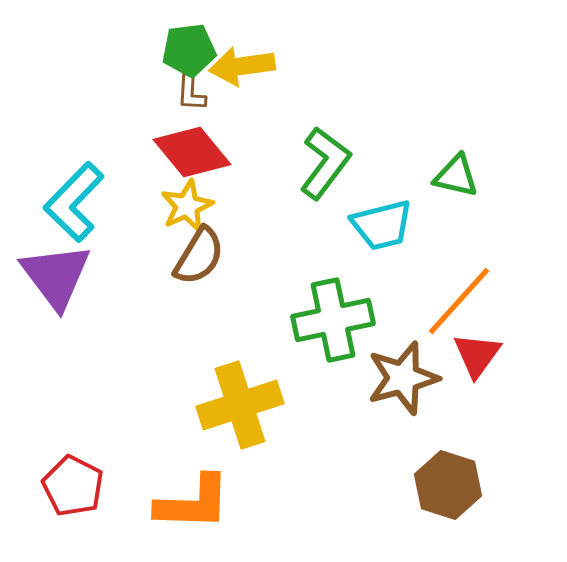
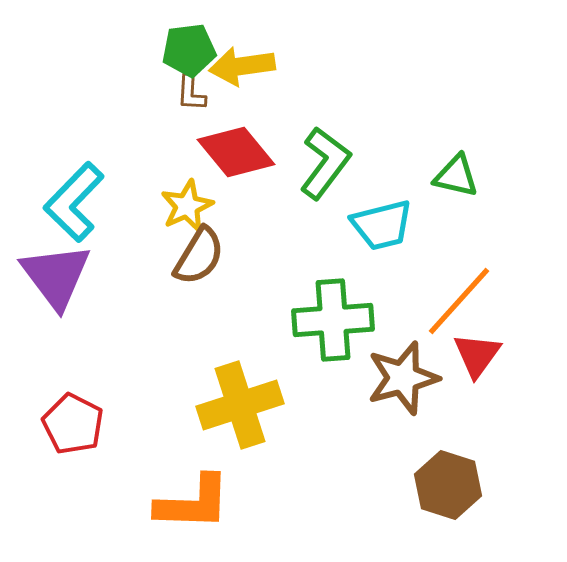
red diamond: moved 44 px right
green cross: rotated 8 degrees clockwise
red pentagon: moved 62 px up
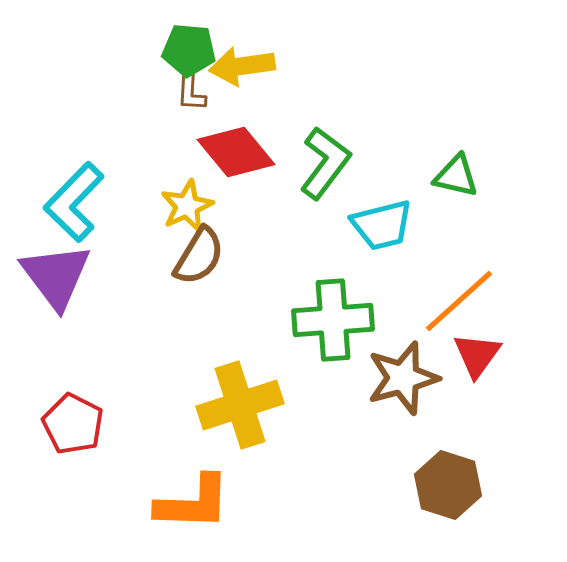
green pentagon: rotated 12 degrees clockwise
orange line: rotated 6 degrees clockwise
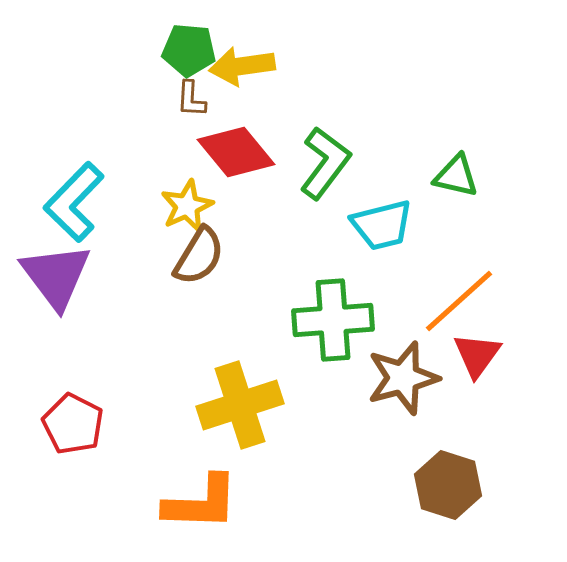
brown L-shape: moved 6 px down
orange L-shape: moved 8 px right
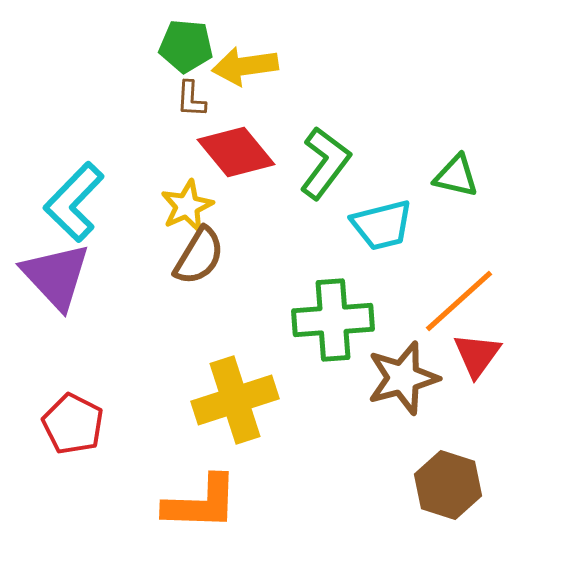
green pentagon: moved 3 px left, 4 px up
yellow arrow: moved 3 px right
purple triangle: rotated 6 degrees counterclockwise
yellow cross: moved 5 px left, 5 px up
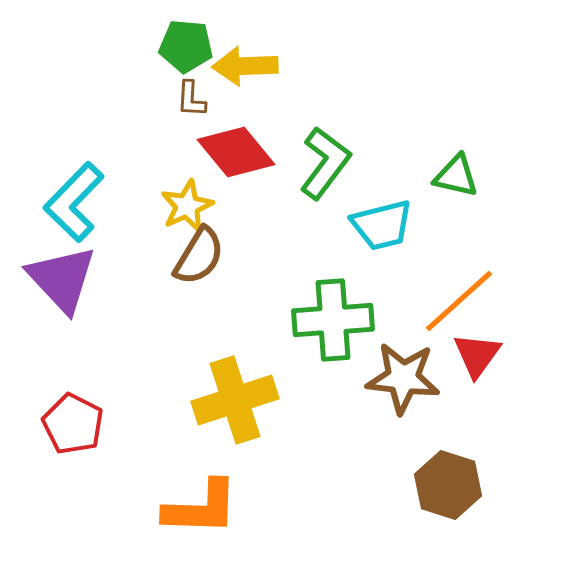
yellow arrow: rotated 6 degrees clockwise
purple triangle: moved 6 px right, 3 px down
brown star: rotated 22 degrees clockwise
orange L-shape: moved 5 px down
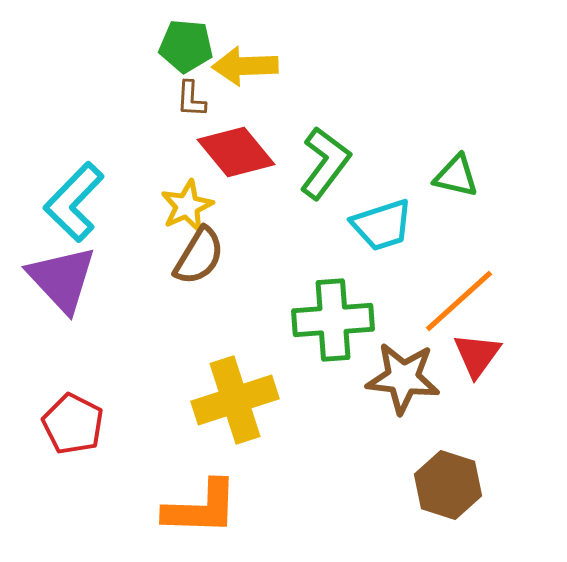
cyan trapezoid: rotated 4 degrees counterclockwise
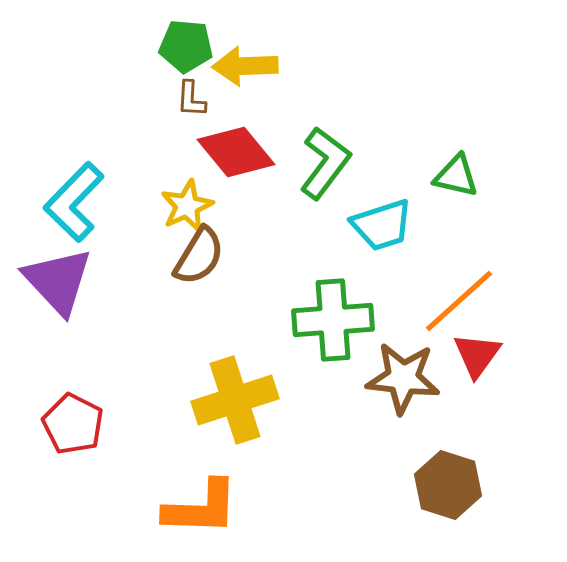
purple triangle: moved 4 px left, 2 px down
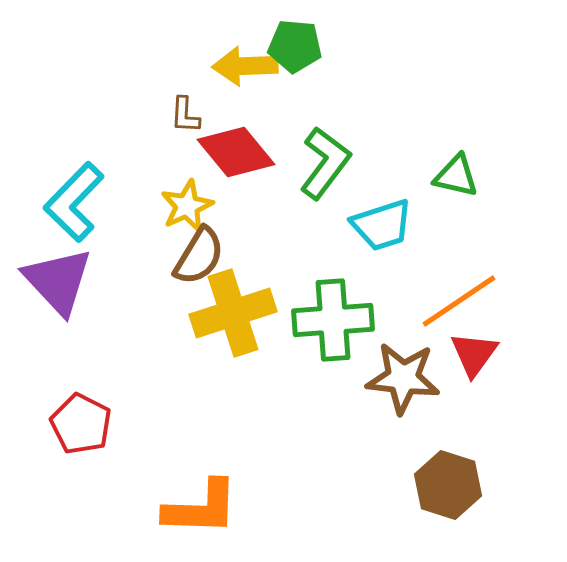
green pentagon: moved 109 px right
brown L-shape: moved 6 px left, 16 px down
orange line: rotated 8 degrees clockwise
red triangle: moved 3 px left, 1 px up
yellow cross: moved 2 px left, 87 px up
red pentagon: moved 8 px right
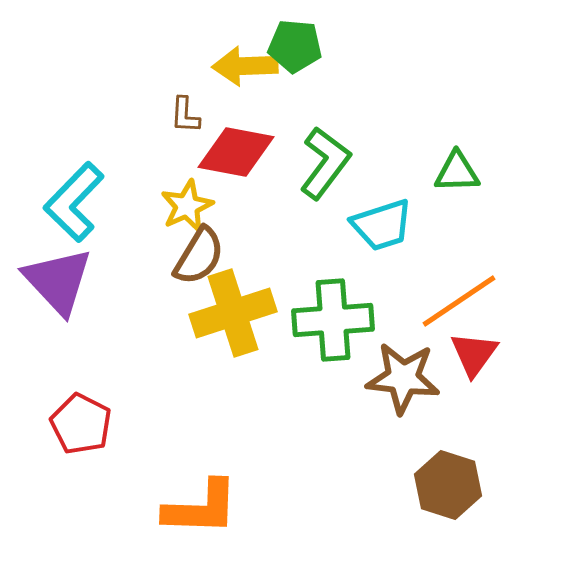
red diamond: rotated 40 degrees counterclockwise
green triangle: moved 1 px right, 4 px up; rotated 15 degrees counterclockwise
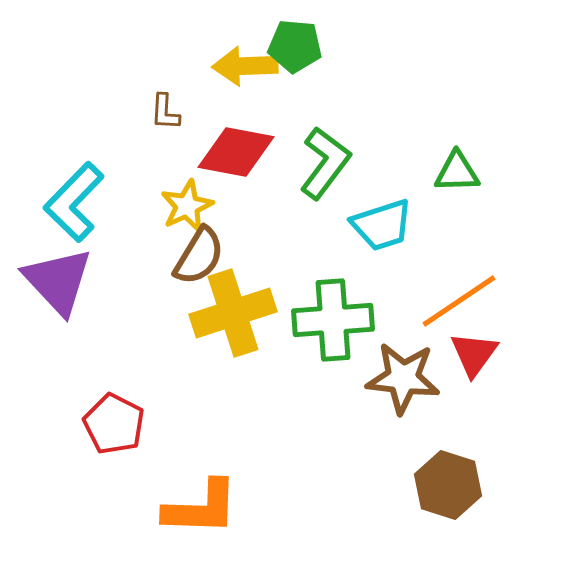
brown L-shape: moved 20 px left, 3 px up
red pentagon: moved 33 px right
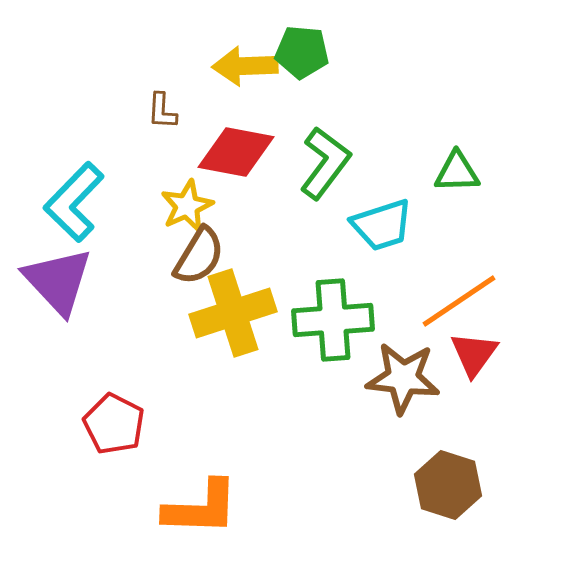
green pentagon: moved 7 px right, 6 px down
brown L-shape: moved 3 px left, 1 px up
